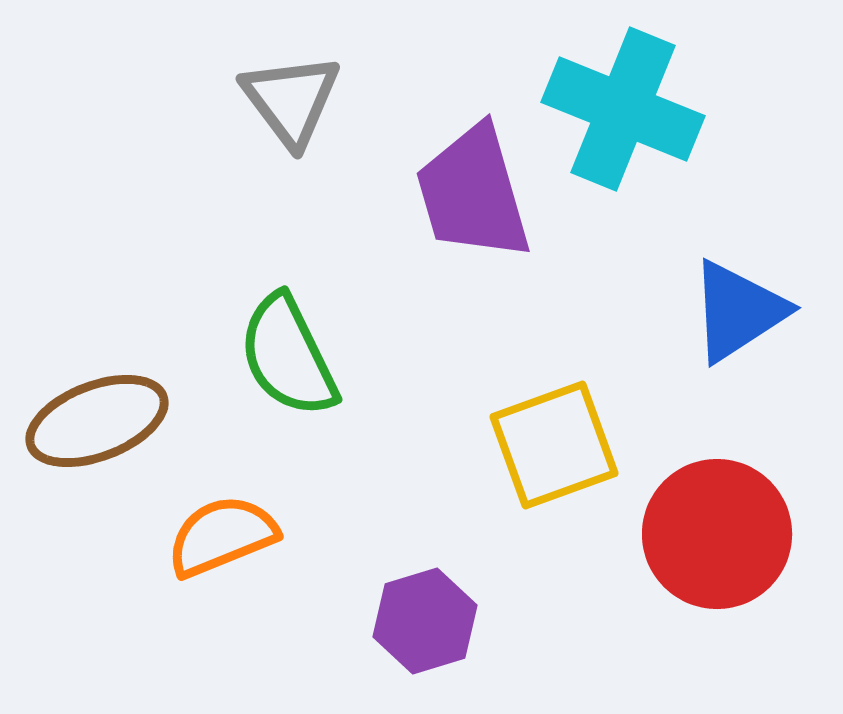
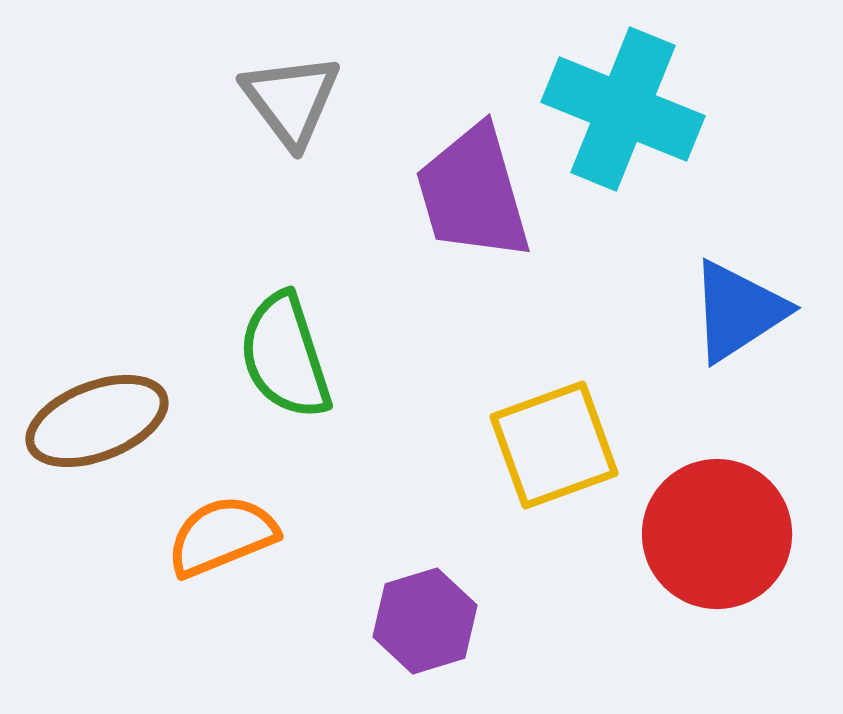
green semicircle: moved 3 px left; rotated 8 degrees clockwise
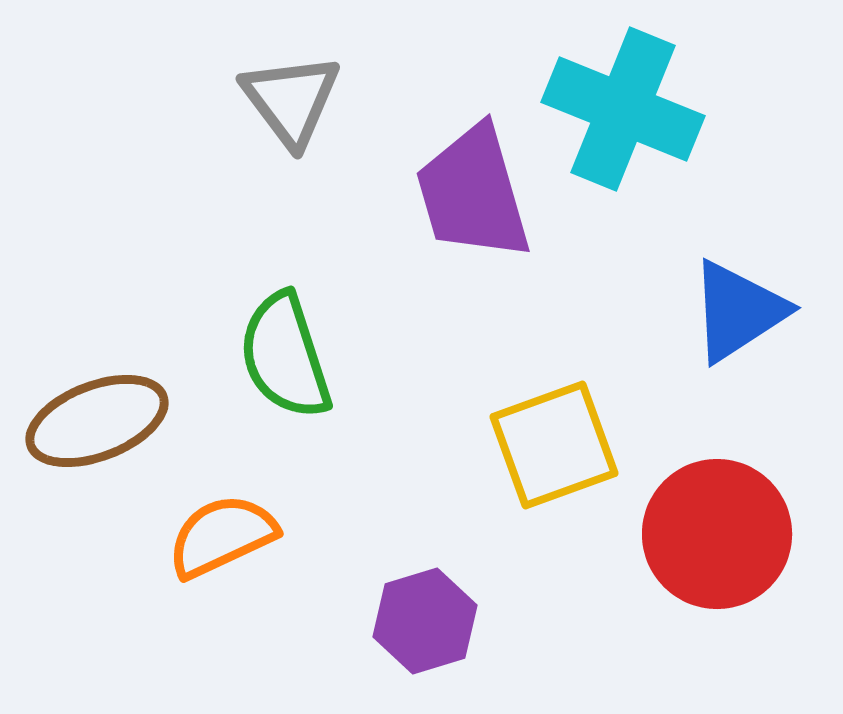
orange semicircle: rotated 3 degrees counterclockwise
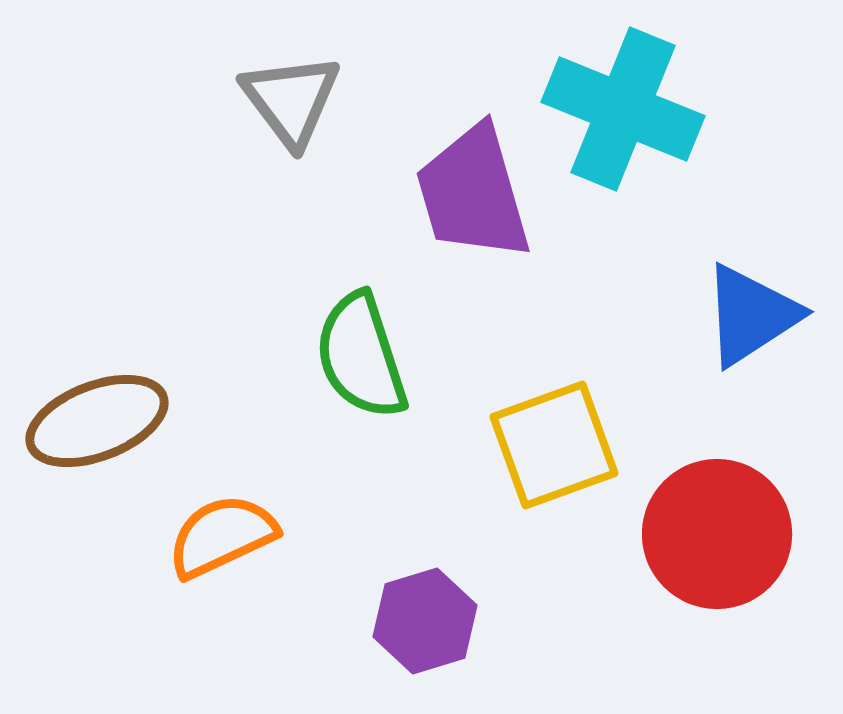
blue triangle: moved 13 px right, 4 px down
green semicircle: moved 76 px right
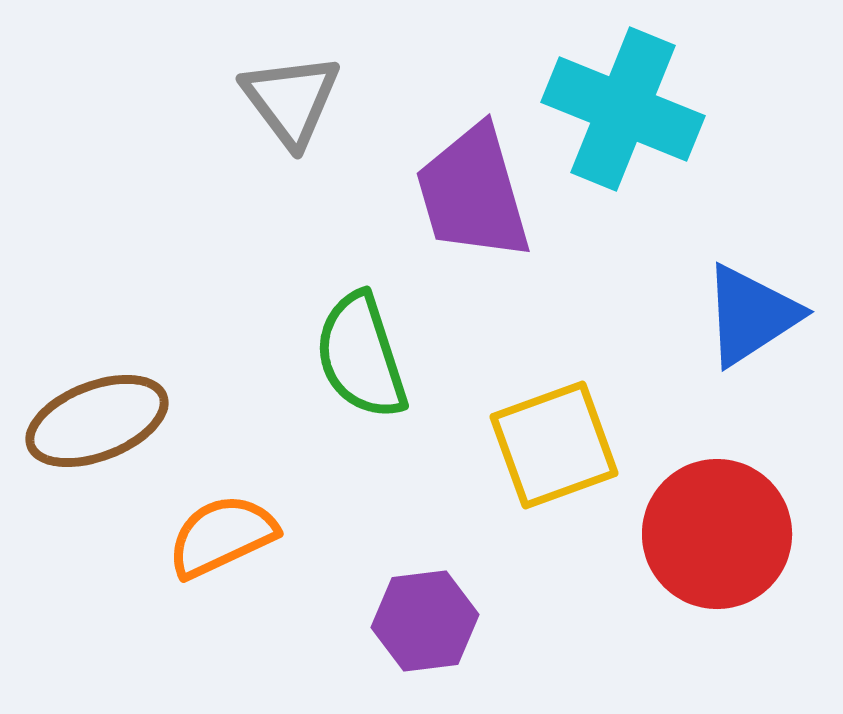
purple hexagon: rotated 10 degrees clockwise
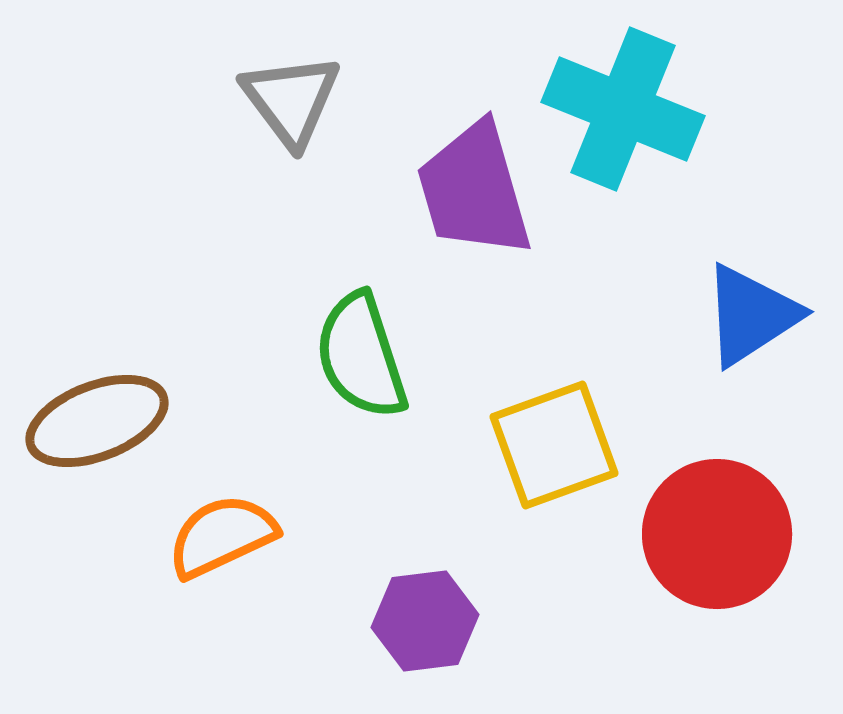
purple trapezoid: moved 1 px right, 3 px up
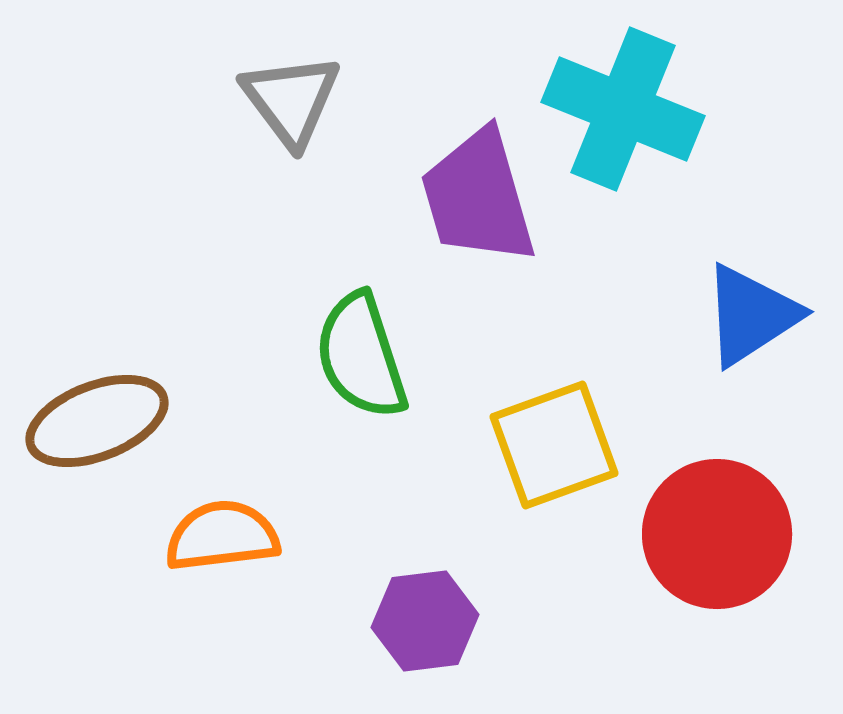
purple trapezoid: moved 4 px right, 7 px down
orange semicircle: rotated 18 degrees clockwise
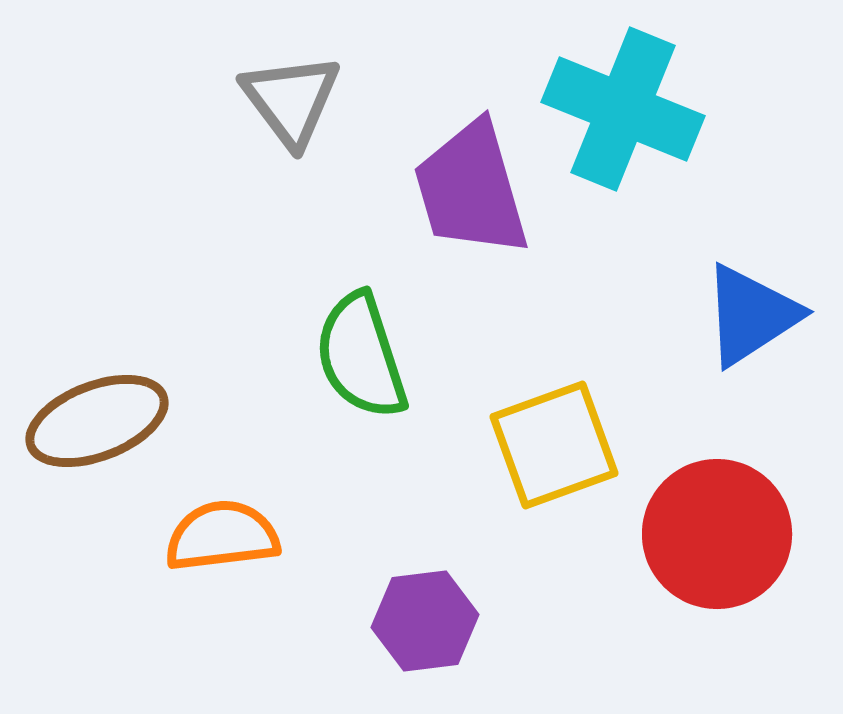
purple trapezoid: moved 7 px left, 8 px up
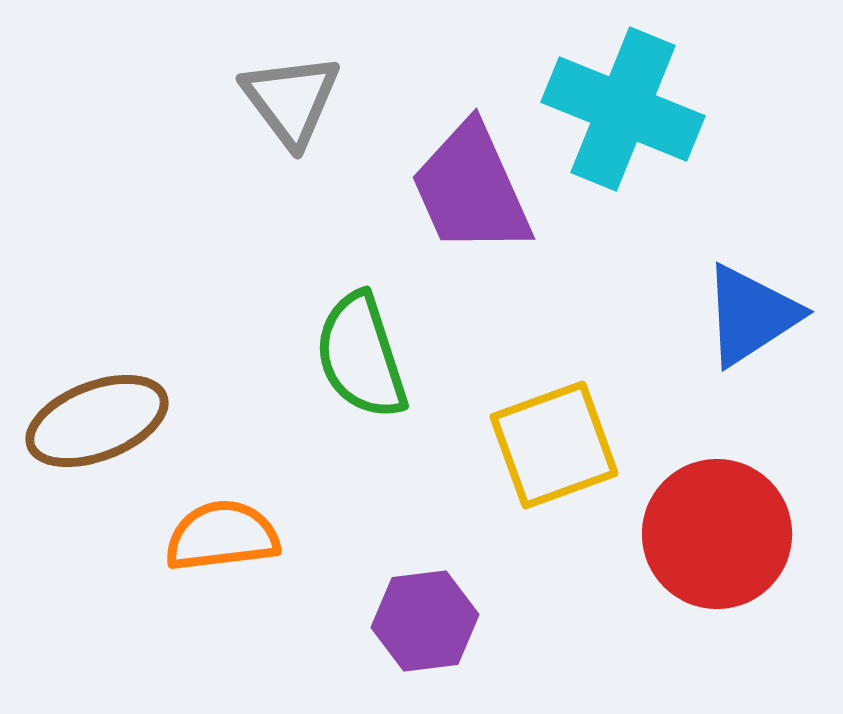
purple trapezoid: rotated 8 degrees counterclockwise
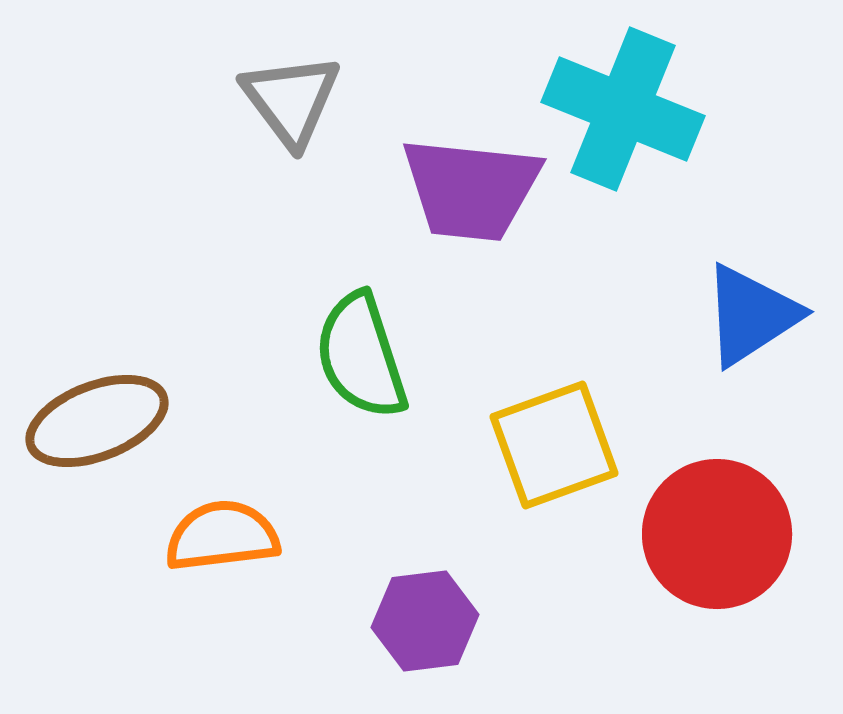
purple trapezoid: rotated 60 degrees counterclockwise
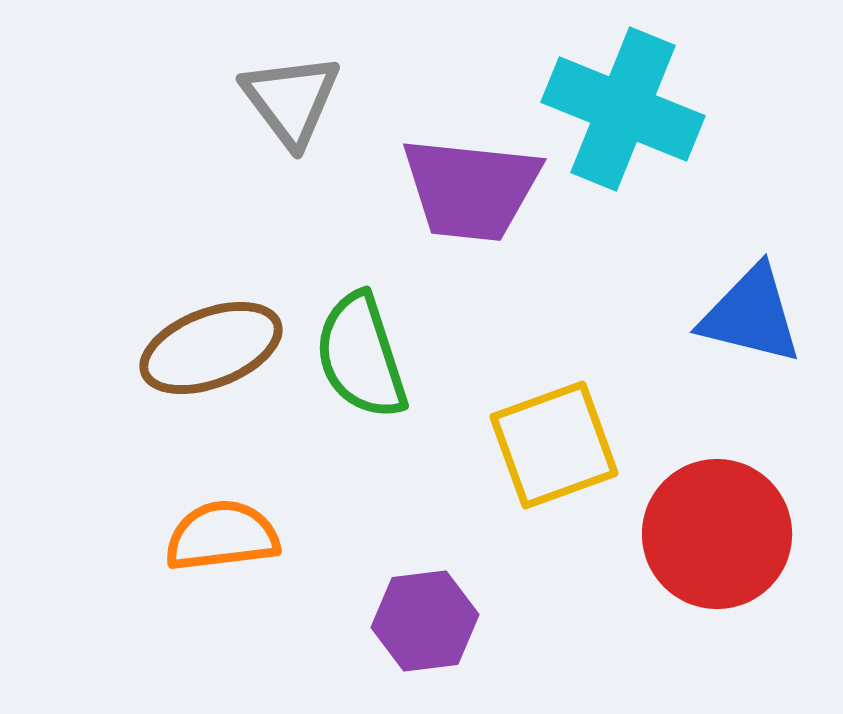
blue triangle: rotated 47 degrees clockwise
brown ellipse: moved 114 px right, 73 px up
